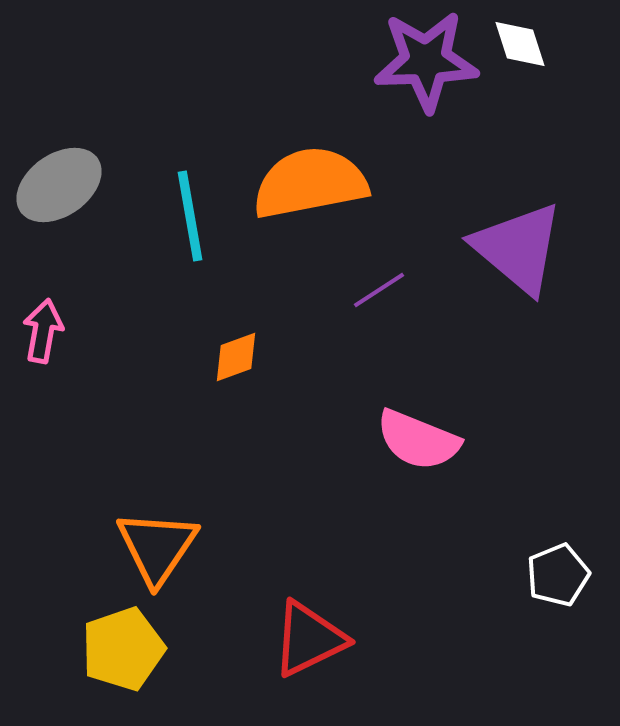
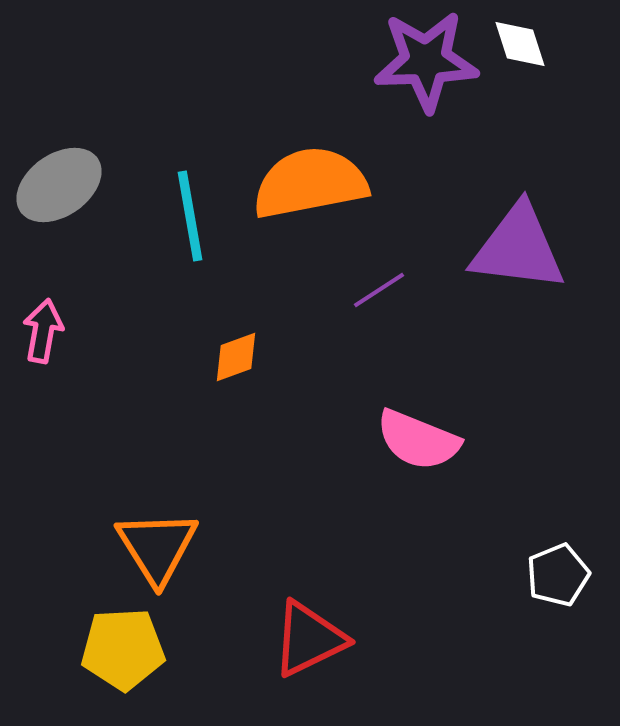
purple triangle: rotated 33 degrees counterclockwise
orange triangle: rotated 6 degrees counterclockwise
yellow pentagon: rotated 16 degrees clockwise
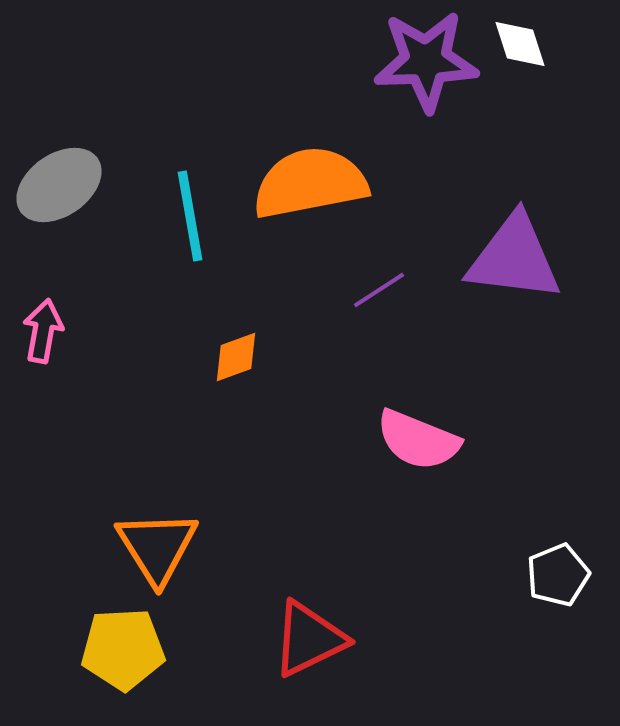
purple triangle: moved 4 px left, 10 px down
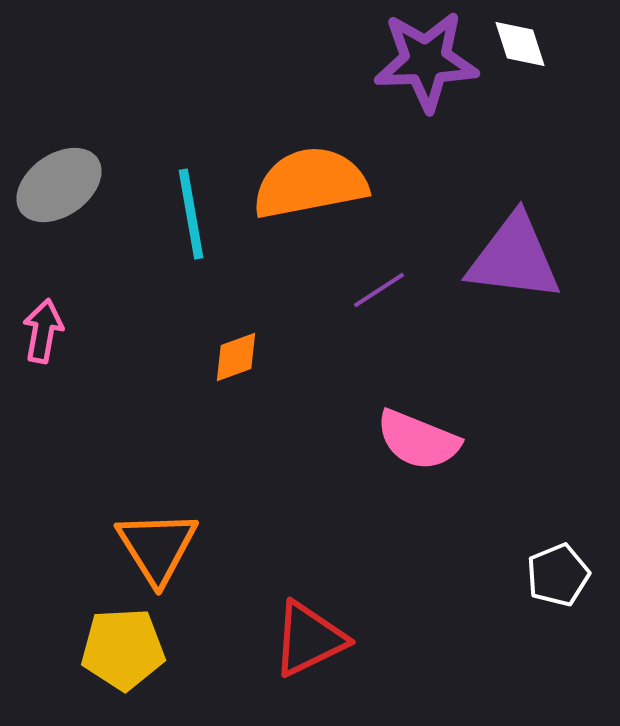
cyan line: moved 1 px right, 2 px up
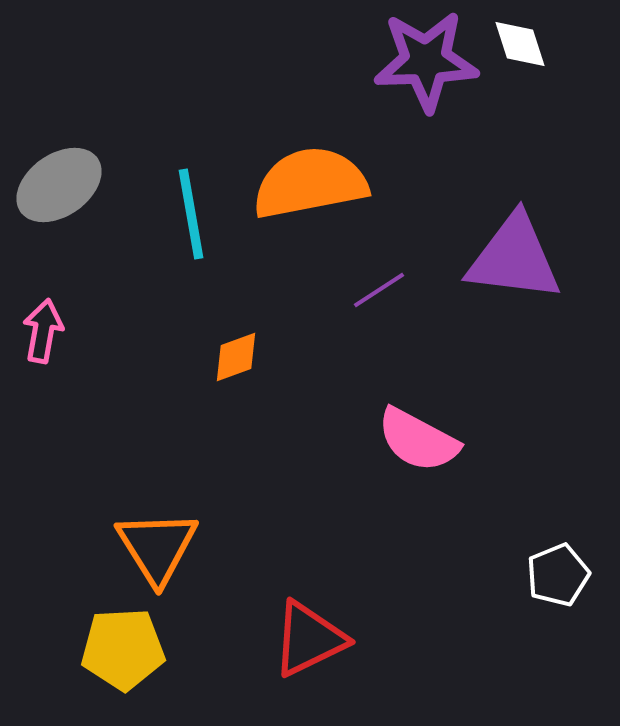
pink semicircle: rotated 6 degrees clockwise
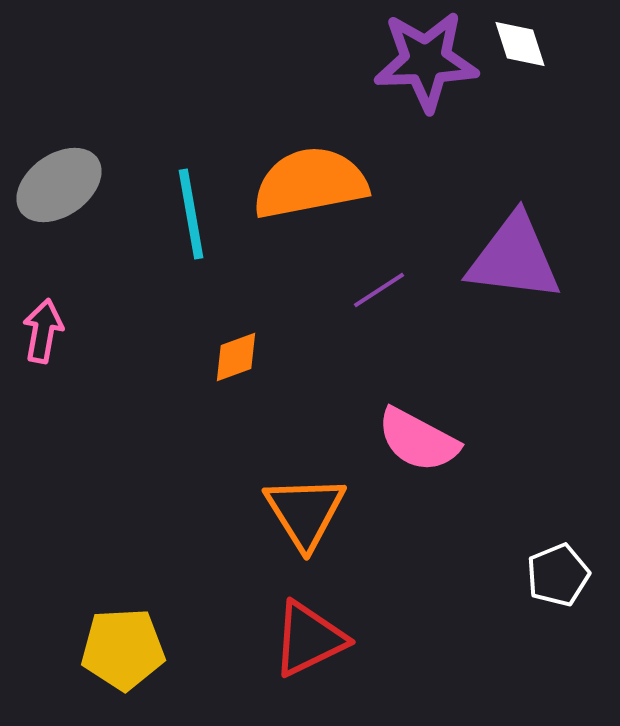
orange triangle: moved 148 px right, 35 px up
